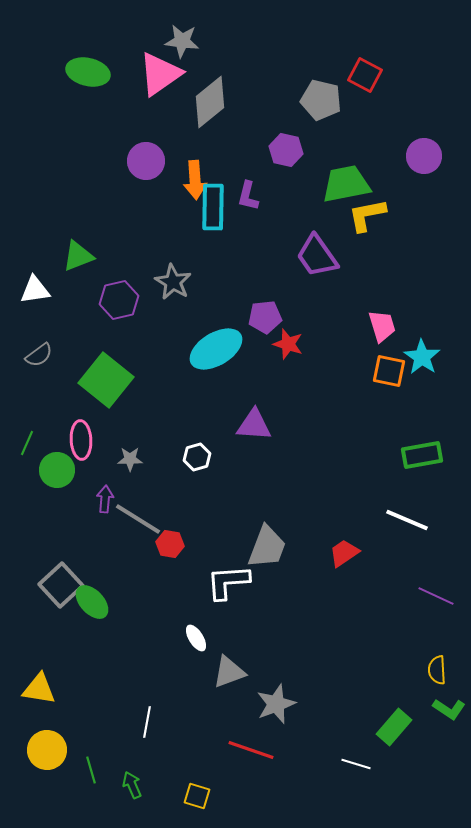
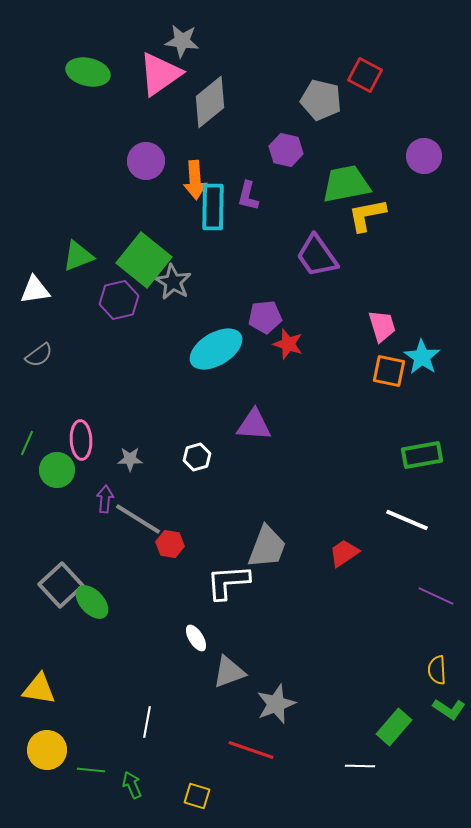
green square at (106, 380): moved 38 px right, 120 px up
white line at (356, 764): moved 4 px right, 2 px down; rotated 16 degrees counterclockwise
green line at (91, 770): rotated 68 degrees counterclockwise
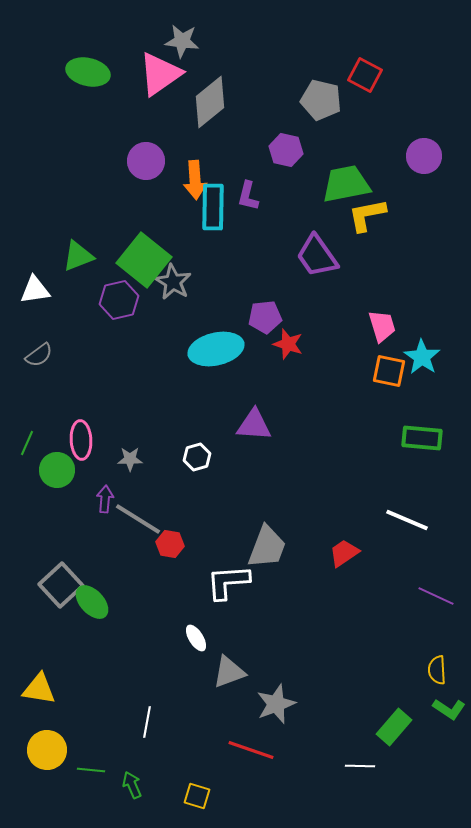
cyan ellipse at (216, 349): rotated 18 degrees clockwise
green rectangle at (422, 455): moved 17 px up; rotated 15 degrees clockwise
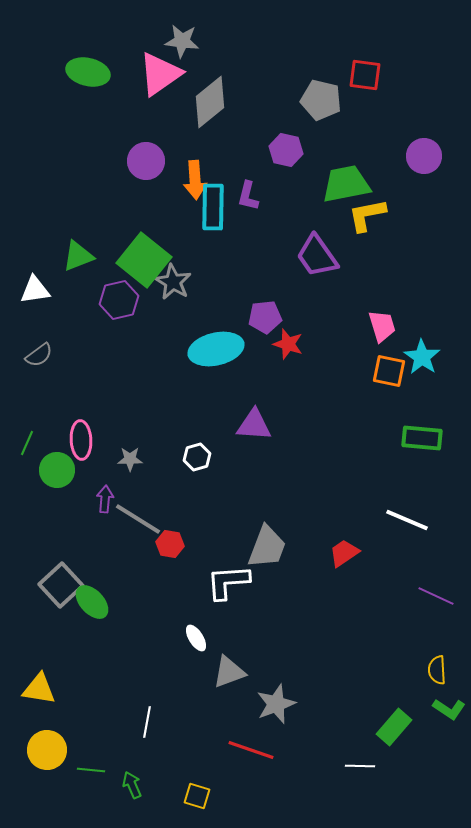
red square at (365, 75): rotated 20 degrees counterclockwise
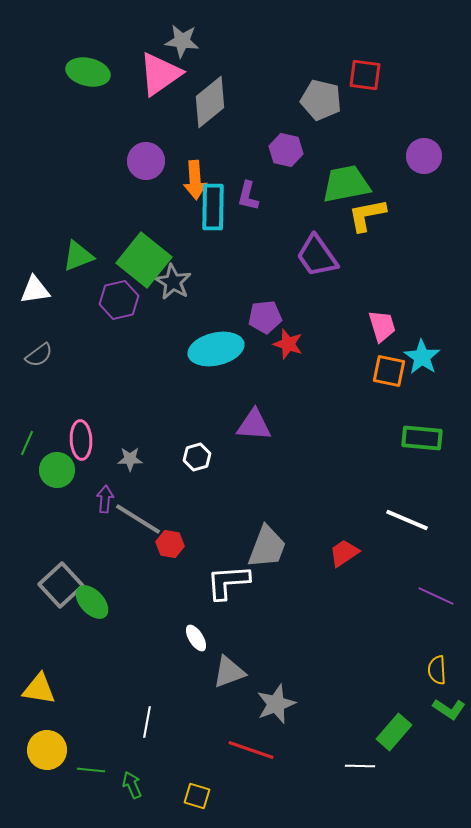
green rectangle at (394, 727): moved 5 px down
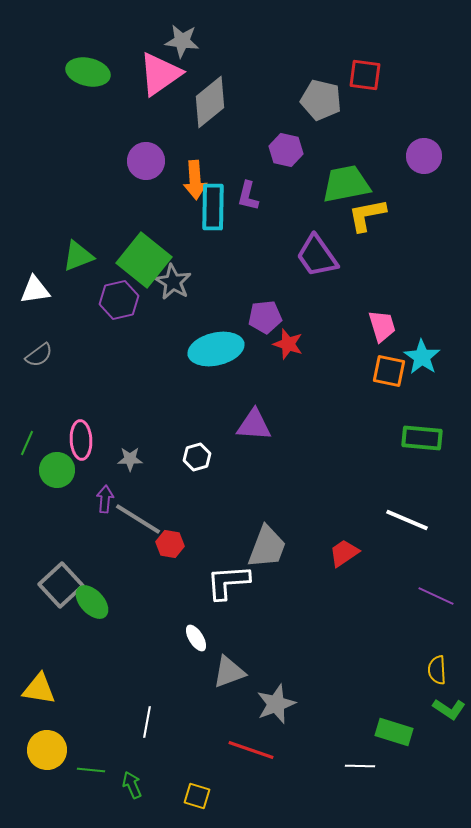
green rectangle at (394, 732): rotated 66 degrees clockwise
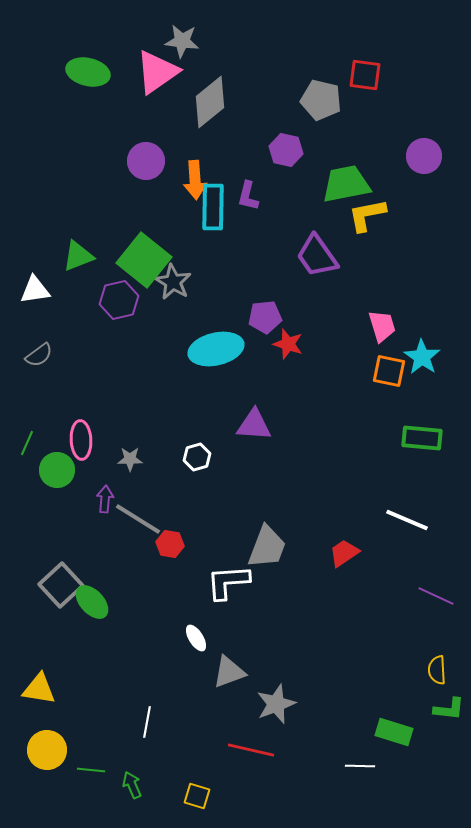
pink triangle at (160, 74): moved 3 px left, 2 px up
green L-shape at (449, 709): rotated 28 degrees counterclockwise
red line at (251, 750): rotated 6 degrees counterclockwise
